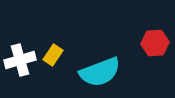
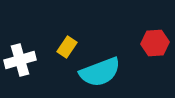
yellow rectangle: moved 14 px right, 8 px up
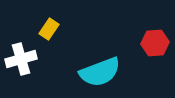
yellow rectangle: moved 18 px left, 18 px up
white cross: moved 1 px right, 1 px up
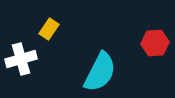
cyan semicircle: rotated 42 degrees counterclockwise
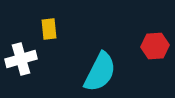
yellow rectangle: rotated 40 degrees counterclockwise
red hexagon: moved 3 px down
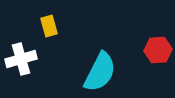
yellow rectangle: moved 3 px up; rotated 10 degrees counterclockwise
red hexagon: moved 3 px right, 4 px down
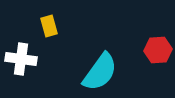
white cross: rotated 24 degrees clockwise
cyan semicircle: rotated 9 degrees clockwise
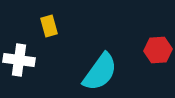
white cross: moved 2 px left, 1 px down
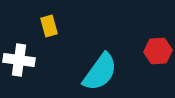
red hexagon: moved 1 px down
